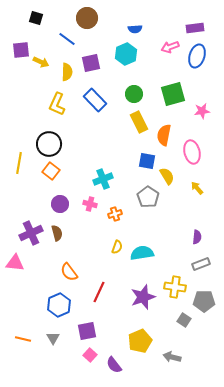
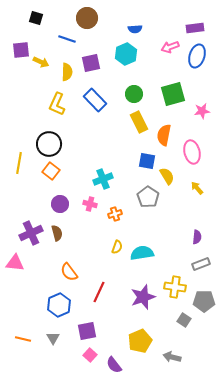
blue line at (67, 39): rotated 18 degrees counterclockwise
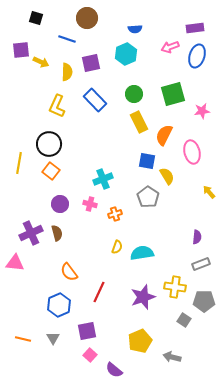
yellow L-shape at (57, 104): moved 2 px down
orange semicircle at (164, 135): rotated 15 degrees clockwise
yellow arrow at (197, 188): moved 12 px right, 4 px down
purple semicircle at (114, 365): moved 5 px down; rotated 12 degrees counterclockwise
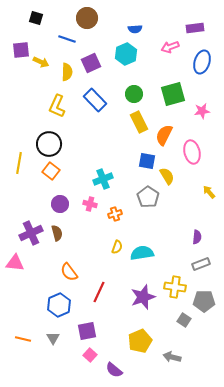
blue ellipse at (197, 56): moved 5 px right, 6 px down
purple square at (91, 63): rotated 12 degrees counterclockwise
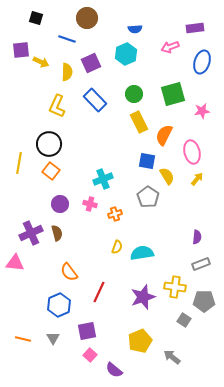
yellow arrow at (209, 192): moved 12 px left, 13 px up; rotated 80 degrees clockwise
gray arrow at (172, 357): rotated 24 degrees clockwise
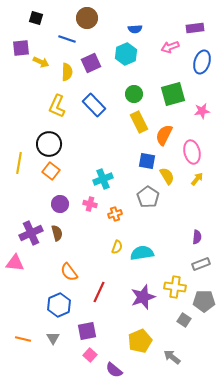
purple square at (21, 50): moved 2 px up
blue rectangle at (95, 100): moved 1 px left, 5 px down
